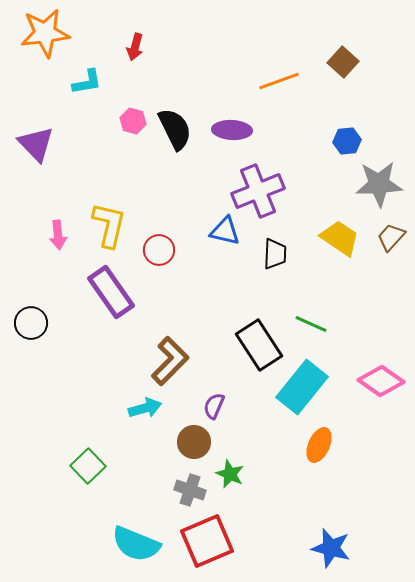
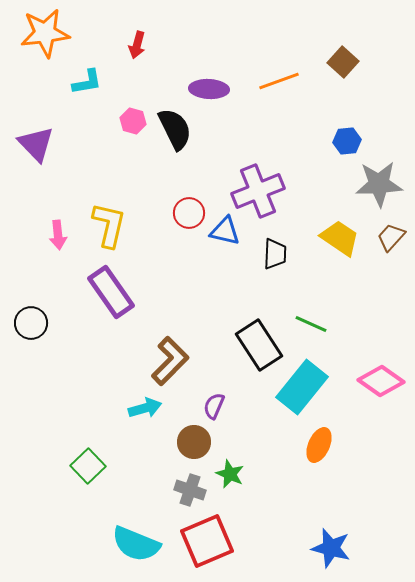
red arrow: moved 2 px right, 2 px up
purple ellipse: moved 23 px left, 41 px up
red circle: moved 30 px right, 37 px up
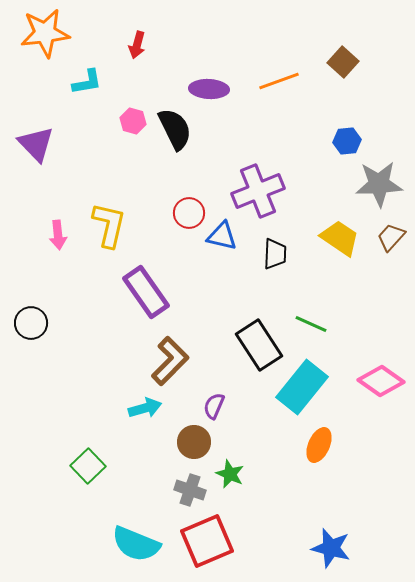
blue triangle: moved 3 px left, 5 px down
purple rectangle: moved 35 px right
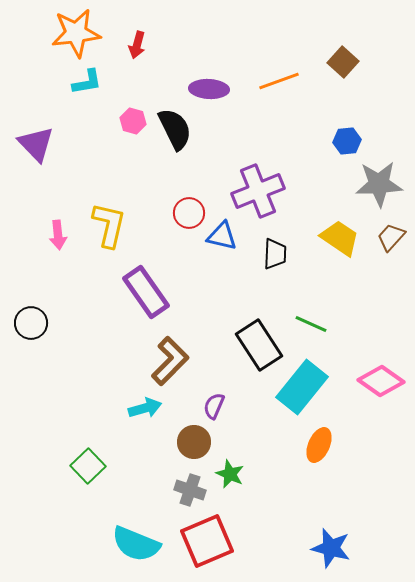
orange star: moved 31 px right
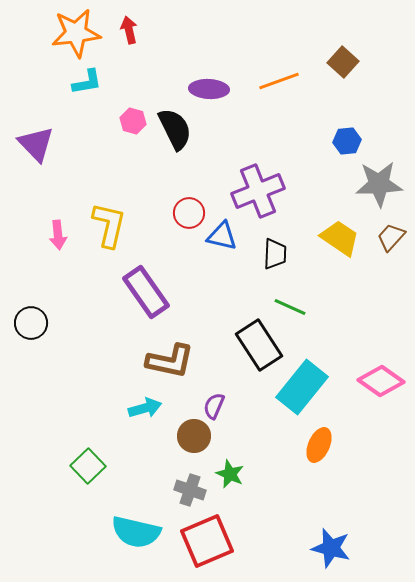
red arrow: moved 8 px left, 15 px up; rotated 152 degrees clockwise
green line: moved 21 px left, 17 px up
brown L-shape: rotated 57 degrees clockwise
brown circle: moved 6 px up
cyan semicircle: moved 12 px up; rotated 9 degrees counterclockwise
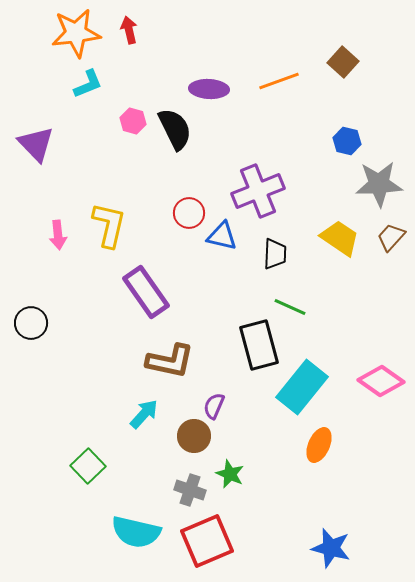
cyan L-shape: moved 1 px right, 2 px down; rotated 12 degrees counterclockwise
blue hexagon: rotated 20 degrees clockwise
black rectangle: rotated 18 degrees clockwise
cyan arrow: moved 1 px left, 6 px down; rotated 32 degrees counterclockwise
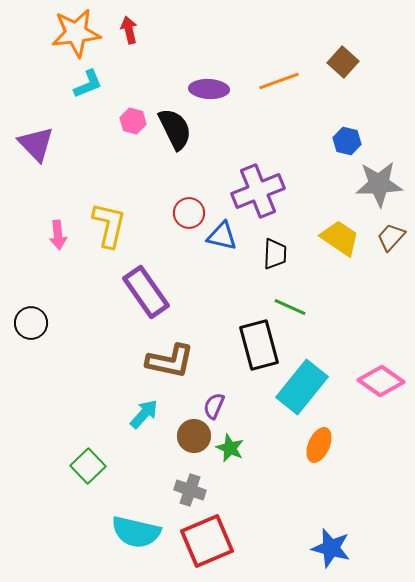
green star: moved 26 px up
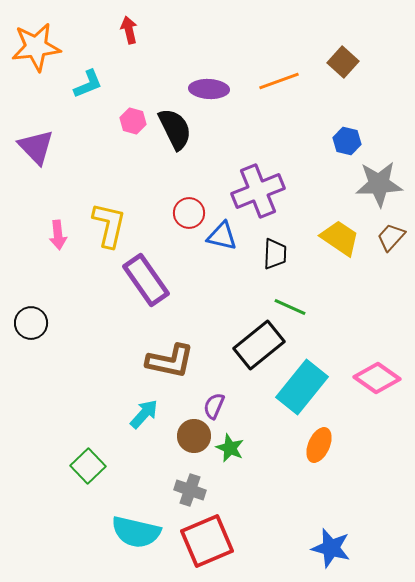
orange star: moved 40 px left, 14 px down
purple triangle: moved 3 px down
purple rectangle: moved 12 px up
black rectangle: rotated 66 degrees clockwise
pink diamond: moved 4 px left, 3 px up
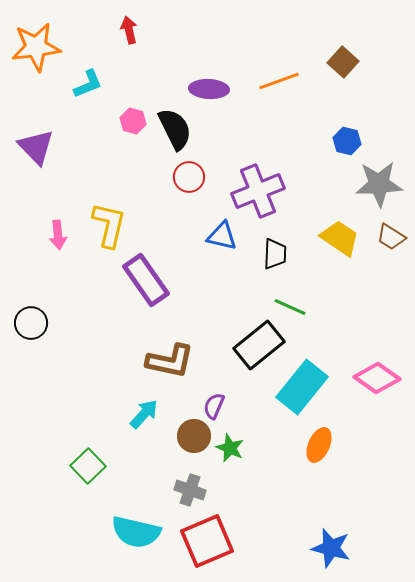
red circle: moved 36 px up
brown trapezoid: rotated 100 degrees counterclockwise
